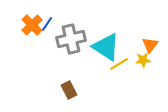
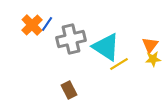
yellow star: moved 10 px right, 1 px up
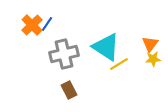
gray cross: moved 7 px left, 15 px down
orange triangle: moved 1 px up
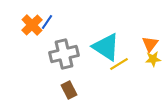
blue line: moved 2 px up
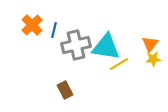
blue line: moved 7 px right, 8 px down; rotated 21 degrees counterclockwise
cyan triangle: rotated 24 degrees counterclockwise
gray cross: moved 12 px right, 9 px up
brown rectangle: moved 4 px left
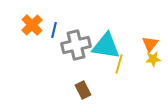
cyan triangle: moved 1 px up
yellow line: rotated 42 degrees counterclockwise
brown rectangle: moved 18 px right
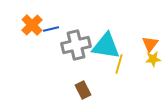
blue line: moved 3 px left, 1 px up; rotated 63 degrees clockwise
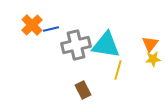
cyan triangle: moved 1 px up
yellow line: moved 1 px left, 6 px down
